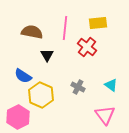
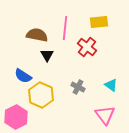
yellow rectangle: moved 1 px right, 1 px up
brown semicircle: moved 5 px right, 3 px down
pink hexagon: moved 2 px left
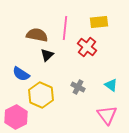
black triangle: rotated 16 degrees clockwise
blue semicircle: moved 2 px left, 2 px up
pink triangle: moved 2 px right
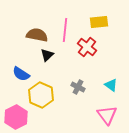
pink line: moved 2 px down
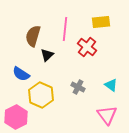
yellow rectangle: moved 2 px right
pink line: moved 1 px up
brown semicircle: moved 4 px left, 1 px down; rotated 85 degrees counterclockwise
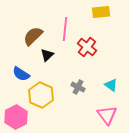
yellow rectangle: moved 10 px up
brown semicircle: rotated 30 degrees clockwise
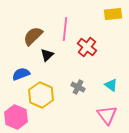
yellow rectangle: moved 12 px right, 2 px down
blue semicircle: rotated 126 degrees clockwise
pink hexagon: rotated 10 degrees counterclockwise
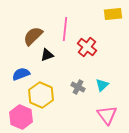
black triangle: rotated 24 degrees clockwise
cyan triangle: moved 9 px left; rotated 40 degrees clockwise
pink hexagon: moved 5 px right
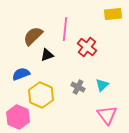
pink hexagon: moved 3 px left
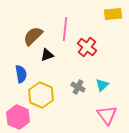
blue semicircle: rotated 102 degrees clockwise
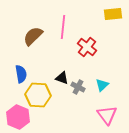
pink line: moved 2 px left, 2 px up
black triangle: moved 15 px right, 23 px down; rotated 40 degrees clockwise
yellow hexagon: moved 3 px left; rotated 20 degrees counterclockwise
